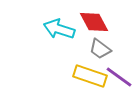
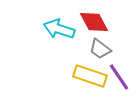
purple line: rotated 20 degrees clockwise
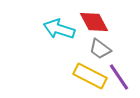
yellow rectangle: rotated 8 degrees clockwise
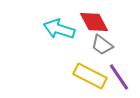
gray trapezoid: moved 2 px right, 4 px up
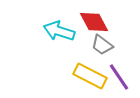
cyan arrow: moved 2 px down
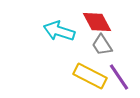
red diamond: moved 3 px right
gray trapezoid: rotated 20 degrees clockwise
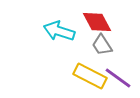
purple line: moved 1 px left, 1 px down; rotated 20 degrees counterclockwise
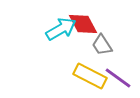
red diamond: moved 14 px left, 2 px down
cyan arrow: moved 2 px right, 2 px up; rotated 132 degrees clockwise
